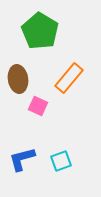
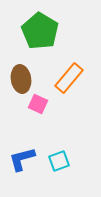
brown ellipse: moved 3 px right
pink square: moved 2 px up
cyan square: moved 2 px left
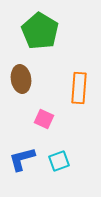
orange rectangle: moved 10 px right, 10 px down; rotated 36 degrees counterclockwise
pink square: moved 6 px right, 15 px down
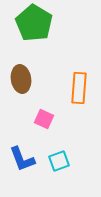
green pentagon: moved 6 px left, 8 px up
blue L-shape: rotated 96 degrees counterclockwise
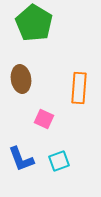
blue L-shape: moved 1 px left
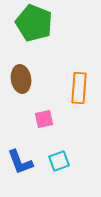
green pentagon: rotated 9 degrees counterclockwise
pink square: rotated 36 degrees counterclockwise
blue L-shape: moved 1 px left, 3 px down
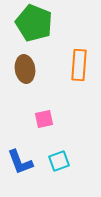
brown ellipse: moved 4 px right, 10 px up
orange rectangle: moved 23 px up
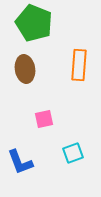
cyan square: moved 14 px right, 8 px up
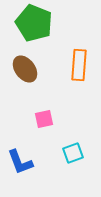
brown ellipse: rotated 28 degrees counterclockwise
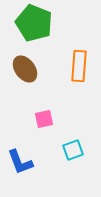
orange rectangle: moved 1 px down
cyan square: moved 3 px up
